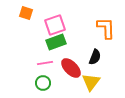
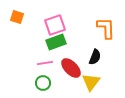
orange square: moved 9 px left, 4 px down
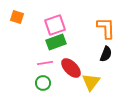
black semicircle: moved 11 px right, 3 px up
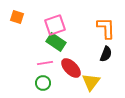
green rectangle: rotated 54 degrees clockwise
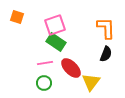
green circle: moved 1 px right
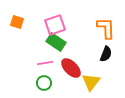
orange square: moved 5 px down
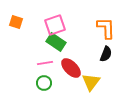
orange square: moved 1 px left
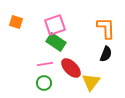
pink line: moved 1 px down
